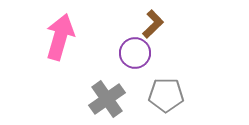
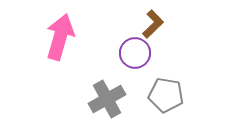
gray pentagon: rotated 8 degrees clockwise
gray cross: rotated 6 degrees clockwise
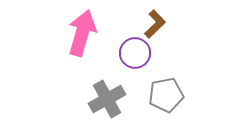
brown L-shape: moved 2 px right
pink arrow: moved 22 px right, 4 px up
gray pentagon: rotated 20 degrees counterclockwise
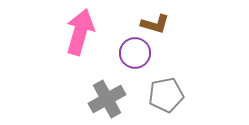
brown L-shape: rotated 60 degrees clockwise
pink arrow: moved 2 px left, 1 px up
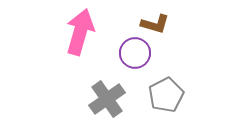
gray pentagon: rotated 16 degrees counterclockwise
gray cross: rotated 6 degrees counterclockwise
